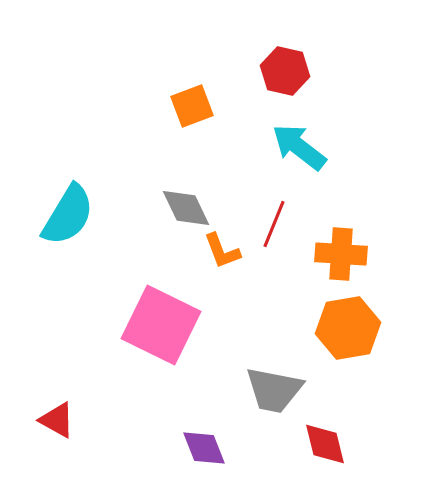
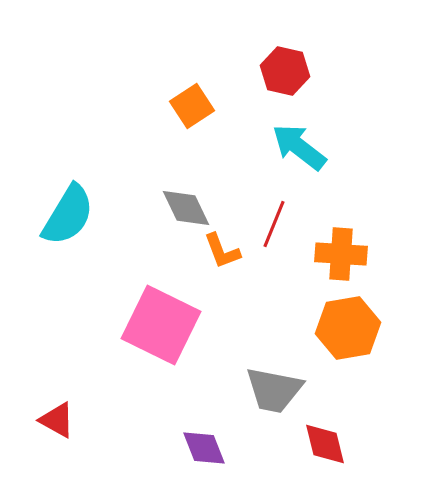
orange square: rotated 12 degrees counterclockwise
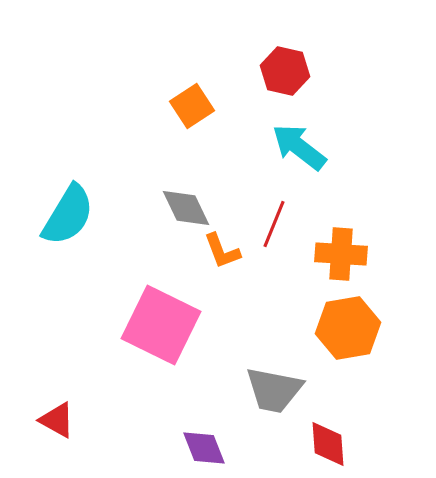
red diamond: moved 3 px right; rotated 9 degrees clockwise
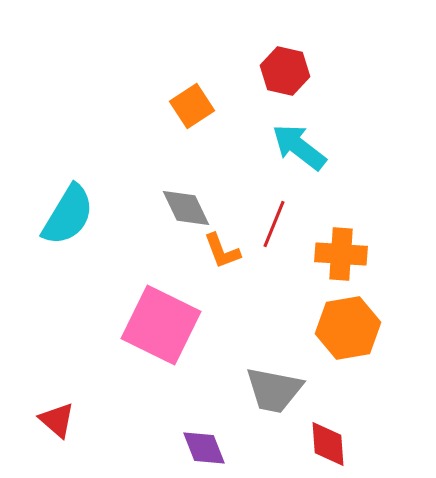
red triangle: rotated 12 degrees clockwise
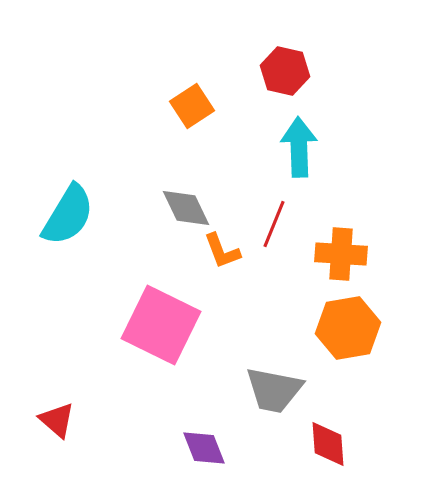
cyan arrow: rotated 50 degrees clockwise
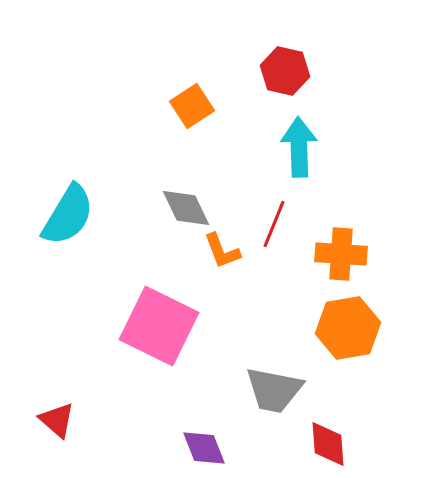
pink square: moved 2 px left, 1 px down
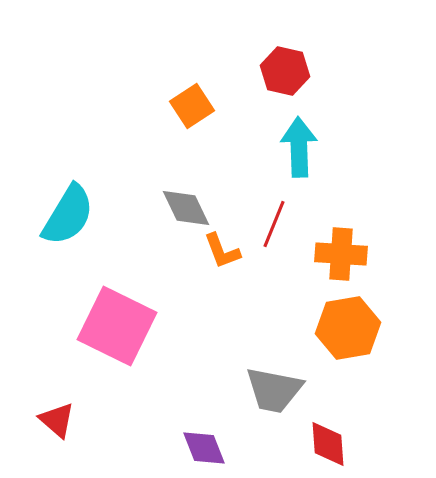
pink square: moved 42 px left
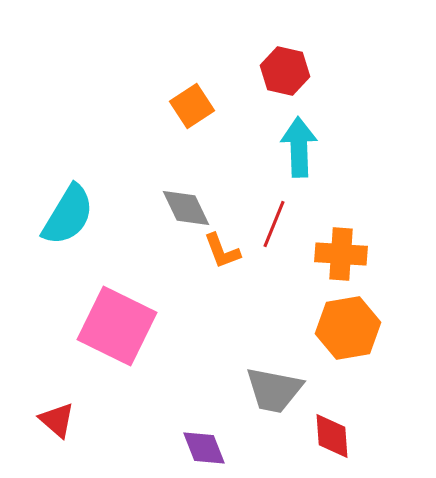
red diamond: moved 4 px right, 8 px up
